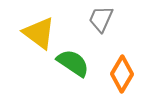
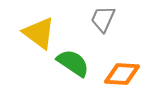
gray trapezoid: moved 2 px right
orange diamond: rotated 63 degrees clockwise
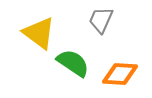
gray trapezoid: moved 2 px left, 1 px down
orange diamond: moved 2 px left
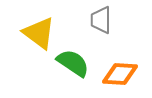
gray trapezoid: rotated 24 degrees counterclockwise
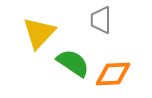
yellow triangle: rotated 36 degrees clockwise
orange diamond: moved 7 px left; rotated 6 degrees counterclockwise
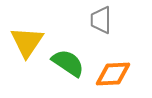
yellow triangle: moved 12 px left, 9 px down; rotated 9 degrees counterclockwise
green semicircle: moved 5 px left
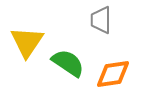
orange diamond: rotated 6 degrees counterclockwise
